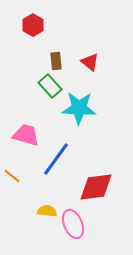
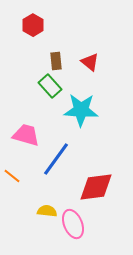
cyan star: moved 2 px right, 2 px down
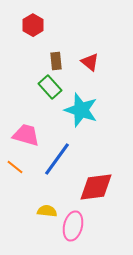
green rectangle: moved 1 px down
cyan star: rotated 16 degrees clockwise
blue line: moved 1 px right
orange line: moved 3 px right, 9 px up
pink ellipse: moved 2 px down; rotated 36 degrees clockwise
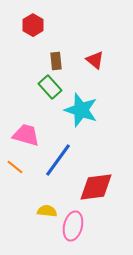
red triangle: moved 5 px right, 2 px up
blue line: moved 1 px right, 1 px down
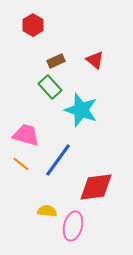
brown rectangle: rotated 72 degrees clockwise
orange line: moved 6 px right, 3 px up
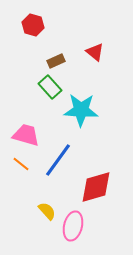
red hexagon: rotated 15 degrees counterclockwise
red triangle: moved 8 px up
cyan star: rotated 16 degrees counterclockwise
red diamond: rotated 9 degrees counterclockwise
yellow semicircle: rotated 42 degrees clockwise
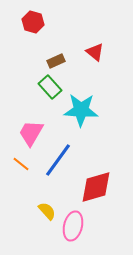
red hexagon: moved 3 px up
pink trapezoid: moved 5 px right, 2 px up; rotated 76 degrees counterclockwise
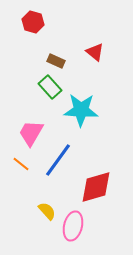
brown rectangle: rotated 48 degrees clockwise
